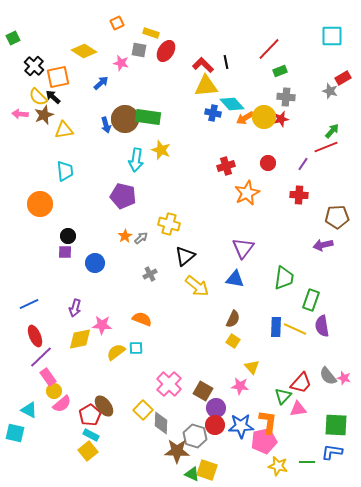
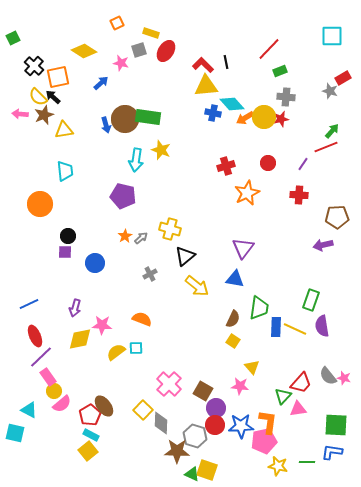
gray square at (139, 50): rotated 28 degrees counterclockwise
yellow cross at (169, 224): moved 1 px right, 5 px down
green trapezoid at (284, 278): moved 25 px left, 30 px down
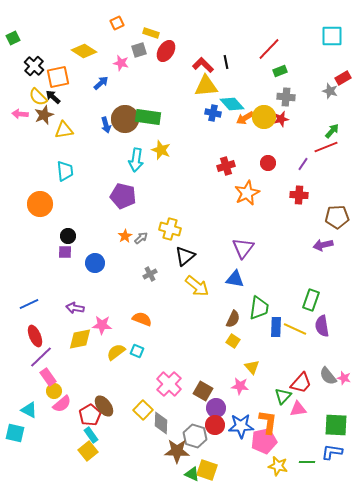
purple arrow at (75, 308): rotated 84 degrees clockwise
cyan square at (136, 348): moved 1 px right, 3 px down; rotated 24 degrees clockwise
cyan rectangle at (91, 435): rotated 28 degrees clockwise
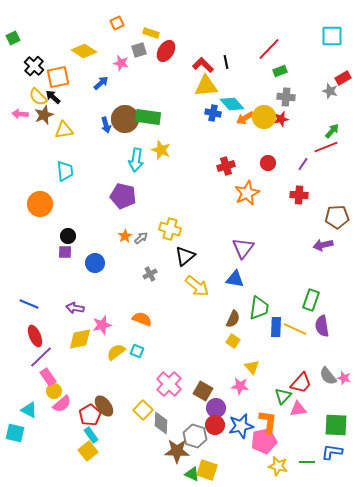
blue line at (29, 304): rotated 48 degrees clockwise
pink star at (102, 325): rotated 18 degrees counterclockwise
blue star at (241, 426): rotated 10 degrees counterclockwise
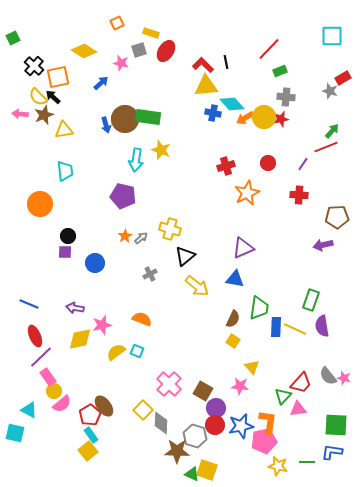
purple triangle at (243, 248): rotated 30 degrees clockwise
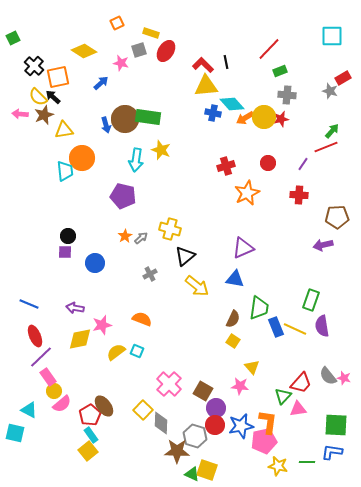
gray cross at (286, 97): moved 1 px right, 2 px up
orange circle at (40, 204): moved 42 px right, 46 px up
blue rectangle at (276, 327): rotated 24 degrees counterclockwise
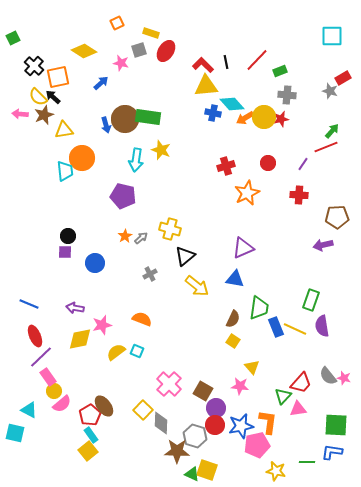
red line at (269, 49): moved 12 px left, 11 px down
pink pentagon at (264, 441): moved 7 px left, 4 px down
yellow star at (278, 466): moved 2 px left, 5 px down
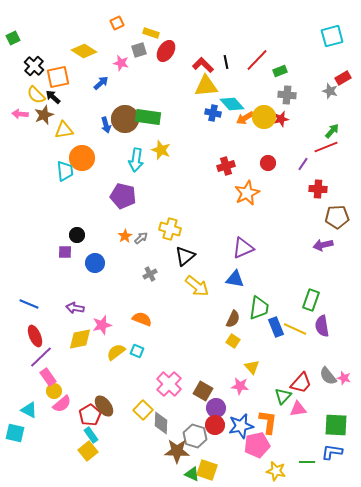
cyan square at (332, 36): rotated 15 degrees counterclockwise
yellow semicircle at (38, 97): moved 2 px left, 2 px up
red cross at (299, 195): moved 19 px right, 6 px up
black circle at (68, 236): moved 9 px right, 1 px up
